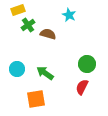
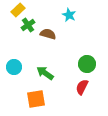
yellow rectangle: rotated 24 degrees counterclockwise
cyan circle: moved 3 px left, 2 px up
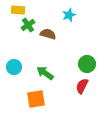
yellow rectangle: rotated 48 degrees clockwise
cyan star: rotated 24 degrees clockwise
red semicircle: moved 1 px up
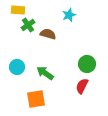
cyan circle: moved 3 px right
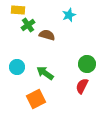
brown semicircle: moved 1 px left, 1 px down
orange square: rotated 18 degrees counterclockwise
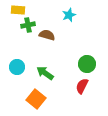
green cross: rotated 24 degrees clockwise
orange square: rotated 24 degrees counterclockwise
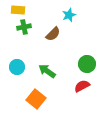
green cross: moved 4 px left, 2 px down
brown semicircle: moved 6 px right, 1 px up; rotated 119 degrees clockwise
green arrow: moved 2 px right, 2 px up
red semicircle: rotated 35 degrees clockwise
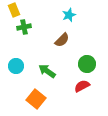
yellow rectangle: moved 4 px left; rotated 64 degrees clockwise
brown semicircle: moved 9 px right, 6 px down
cyan circle: moved 1 px left, 1 px up
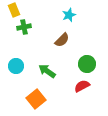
orange square: rotated 12 degrees clockwise
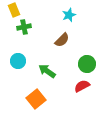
cyan circle: moved 2 px right, 5 px up
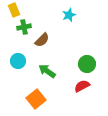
brown semicircle: moved 20 px left
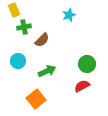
green arrow: rotated 120 degrees clockwise
